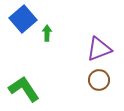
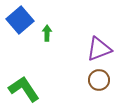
blue square: moved 3 px left, 1 px down
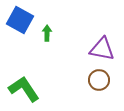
blue square: rotated 20 degrees counterclockwise
purple triangle: moved 3 px right; rotated 32 degrees clockwise
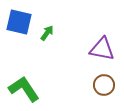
blue square: moved 1 px left, 2 px down; rotated 16 degrees counterclockwise
green arrow: rotated 35 degrees clockwise
brown circle: moved 5 px right, 5 px down
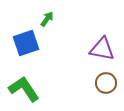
blue square: moved 7 px right, 21 px down; rotated 32 degrees counterclockwise
green arrow: moved 14 px up
brown circle: moved 2 px right, 2 px up
